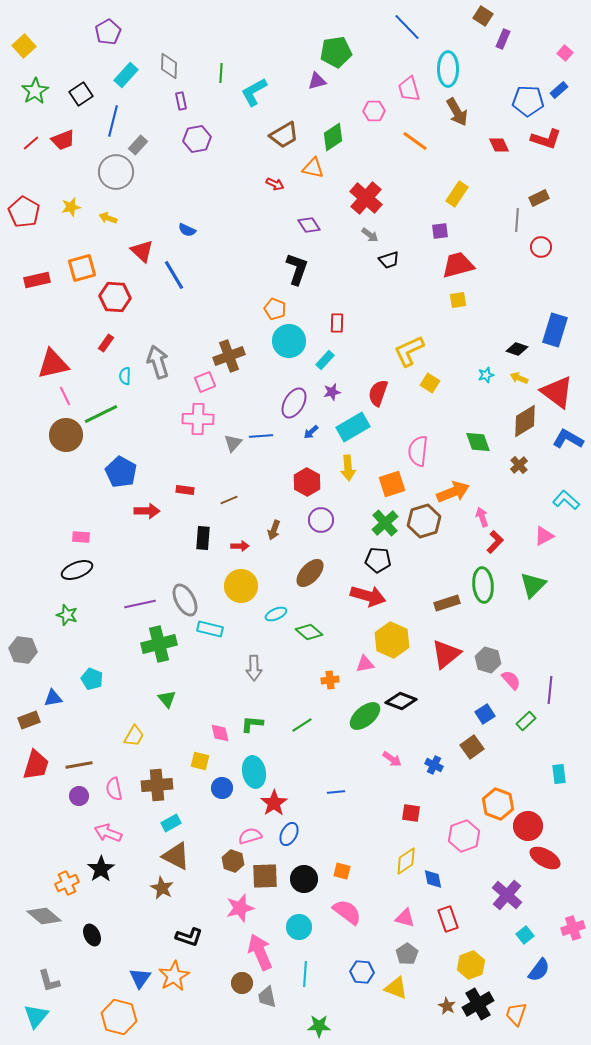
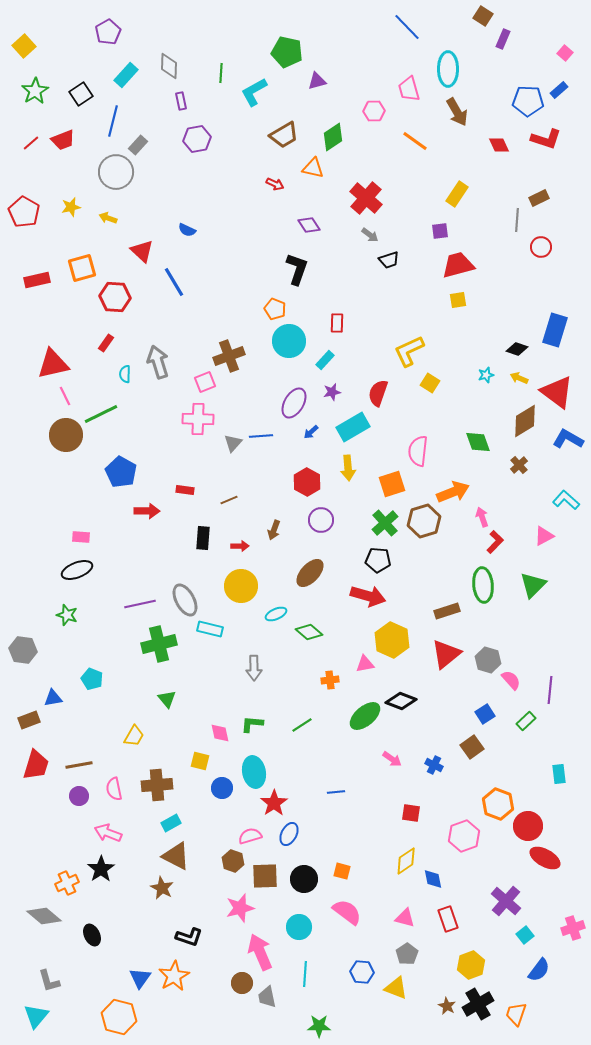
green pentagon at (336, 52): moved 49 px left; rotated 20 degrees clockwise
blue line at (174, 275): moved 7 px down
cyan semicircle at (125, 376): moved 2 px up
brown rectangle at (447, 603): moved 8 px down
purple cross at (507, 895): moved 1 px left, 6 px down
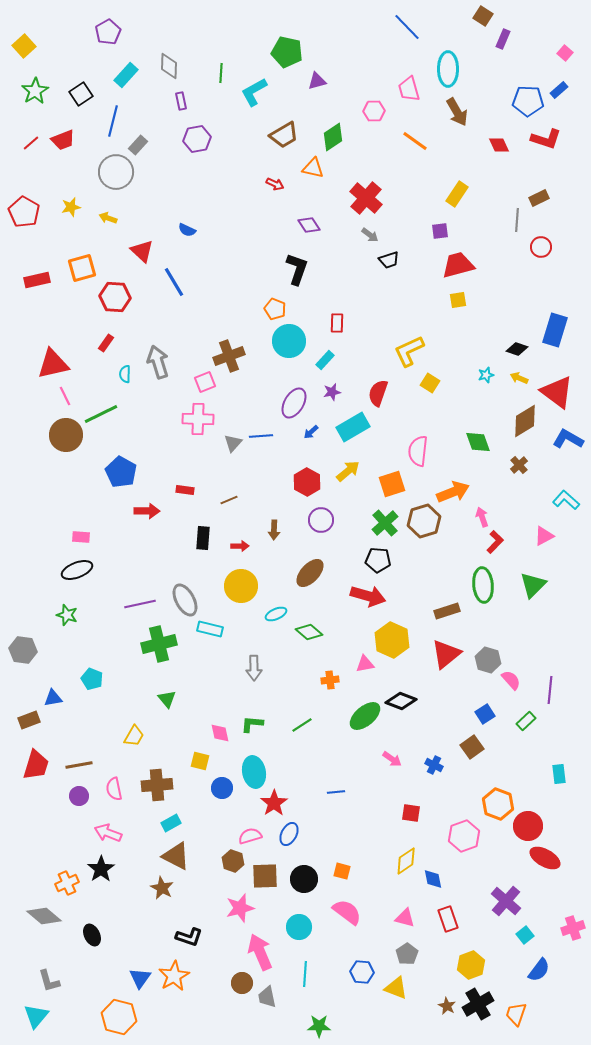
yellow arrow at (348, 468): moved 3 px down; rotated 125 degrees counterclockwise
brown arrow at (274, 530): rotated 18 degrees counterclockwise
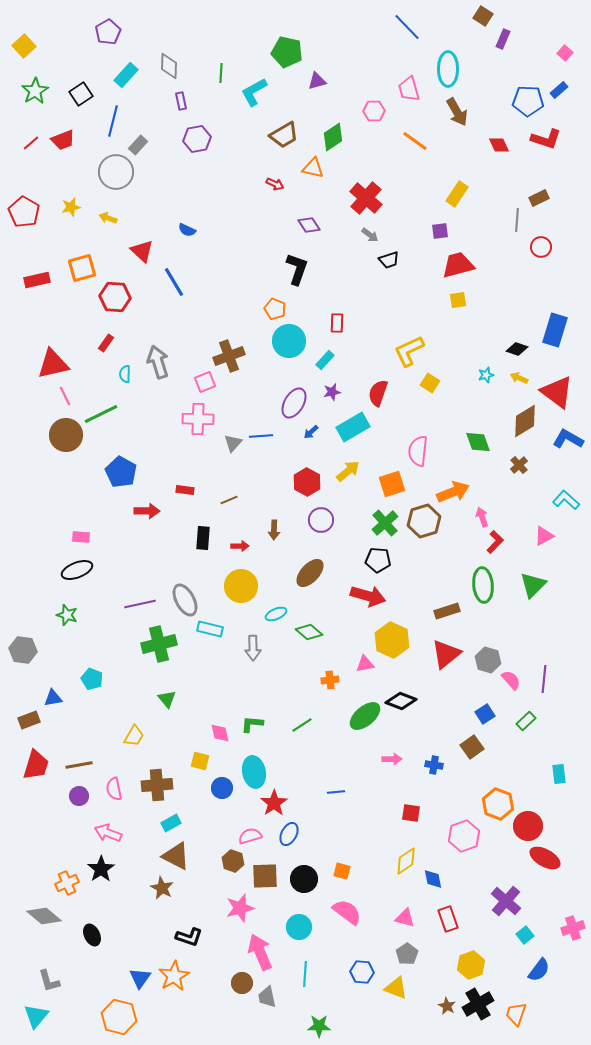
gray arrow at (254, 668): moved 1 px left, 20 px up
purple line at (550, 690): moved 6 px left, 11 px up
pink arrow at (392, 759): rotated 36 degrees counterclockwise
blue cross at (434, 765): rotated 18 degrees counterclockwise
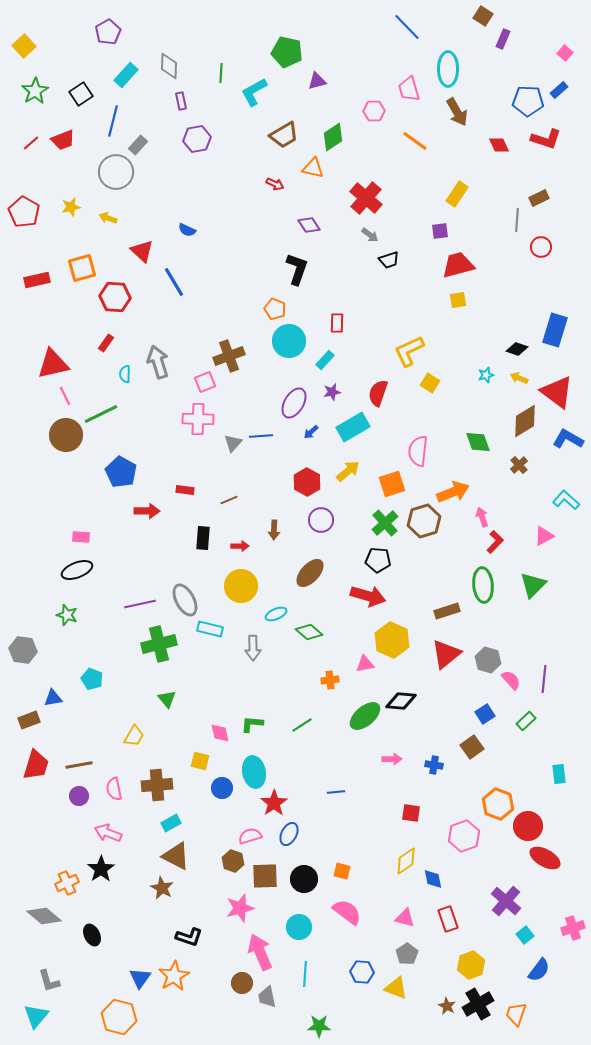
black diamond at (401, 701): rotated 16 degrees counterclockwise
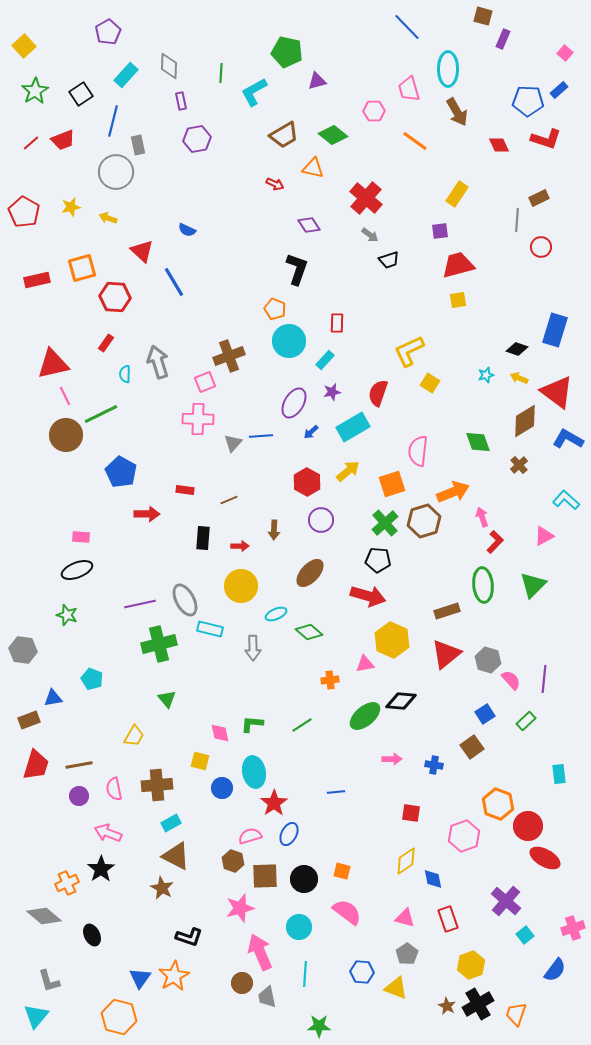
brown square at (483, 16): rotated 18 degrees counterclockwise
green diamond at (333, 137): moved 2 px up; rotated 72 degrees clockwise
gray rectangle at (138, 145): rotated 54 degrees counterclockwise
red arrow at (147, 511): moved 3 px down
blue semicircle at (539, 970): moved 16 px right
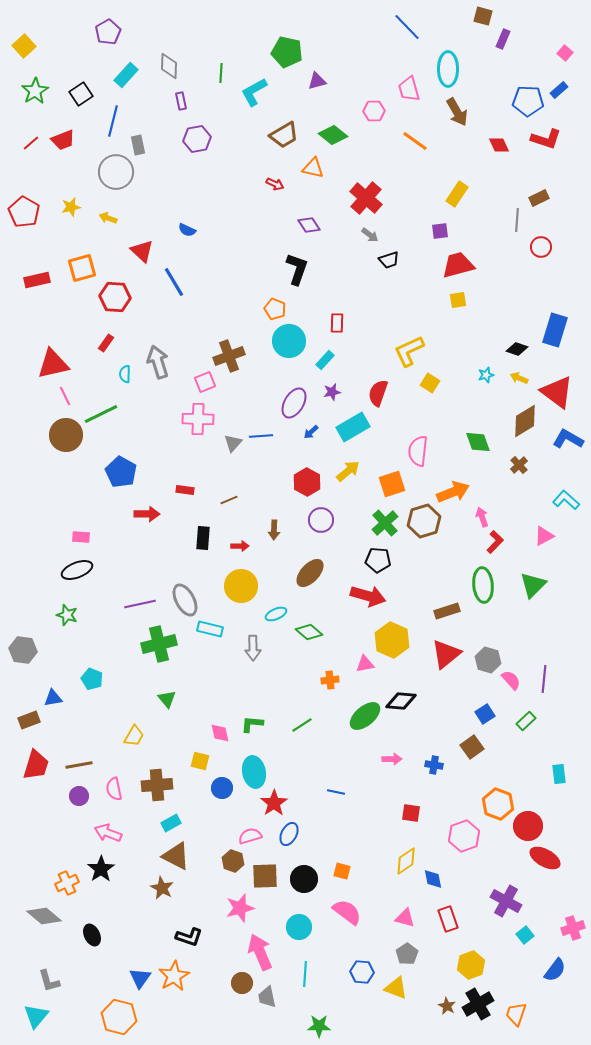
blue line at (336, 792): rotated 18 degrees clockwise
purple cross at (506, 901): rotated 12 degrees counterclockwise
